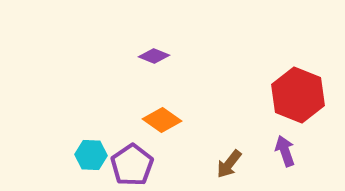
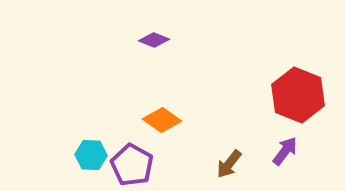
purple diamond: moved 16 px up
purple arrow: rotated 56 degrees clockwise
purple pentagon: rotated 9 degrees counterclockwise
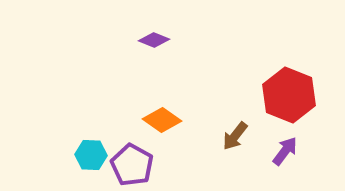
red hexagon: moved 9 px left
brown arrow: moved 6 px right, 28 px up
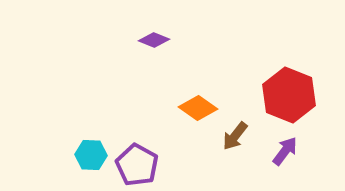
orange diamond: moved 36 px right, 12 px up
purple pentagon: moved 5 px right
